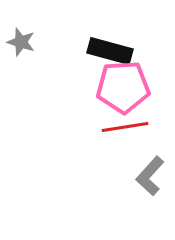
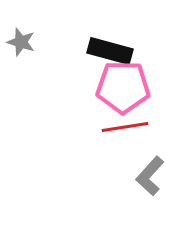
pink pentagon: rotated 4 degrees clockwise
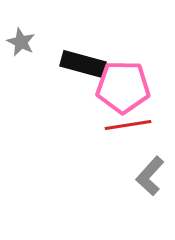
gray star: rotated 8 degrees clockwise
black rectangle: moved 27 px left, 13 px down
red line: moved 3 px right, 2 px up
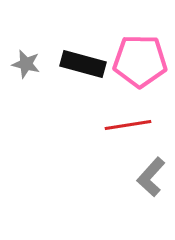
gray star: moved 5 px right, 22 px down; rotated 12 degrees counterclockwise
pink pentagon: moved 17 px right, 26 px up
gray L-shape: moved 1 px right, 1 px down
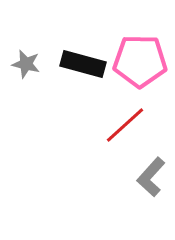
red line: moved 3 px left; rotated 33 degrees counterclockwise
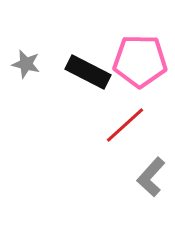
black rectangle: moved 5 px right, 8 px down; rotated 12 degrees clockwise
